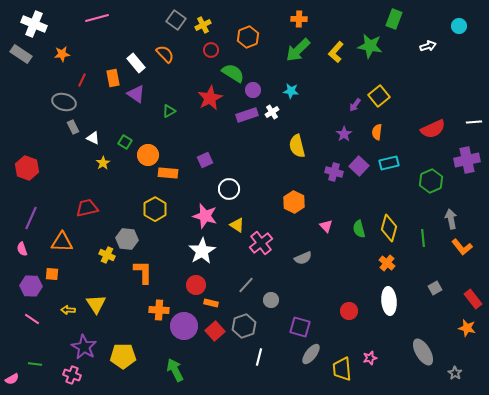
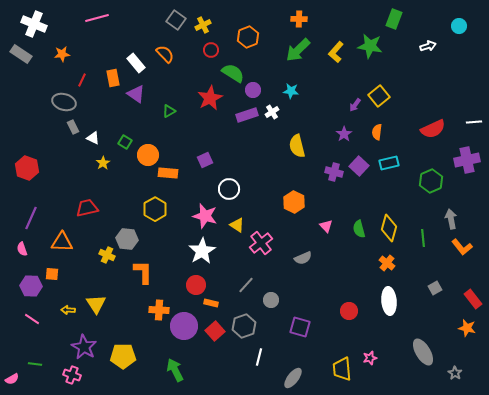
gray ellipse at (311, 354): moved 18 px left, 24 px down
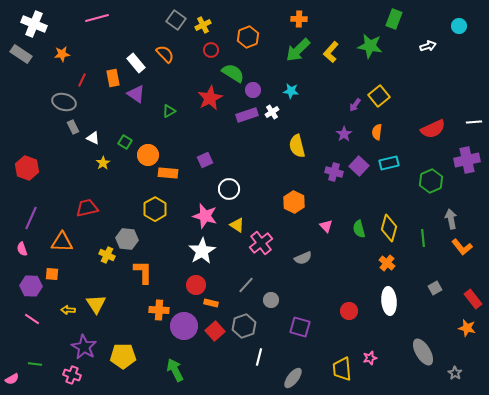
yellow L-shape at (336, 52): moved 5 px left
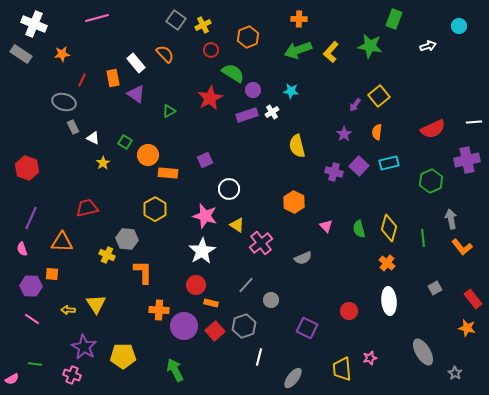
green arrow at (298, 50): rotated 24 degrees clockwise
purple square at (300, 327): moved 7 px right, 1 px down; rotated 10 degrees clockwise
